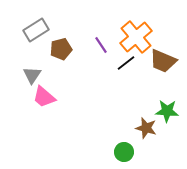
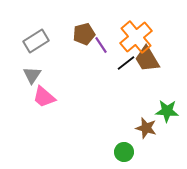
gray rectangle: moved 11 px down
brown pentagon: moved 23 px right, 15 px up
brown trapezoid: moved 16 px left, 2 px up; rotated 36 degrees clockwise
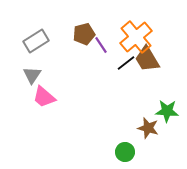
brown star: moved 2 px right
green circle: moved 1 px right
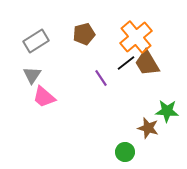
purple line: moved 33 px down
brown trapezoid: moved 4 px down
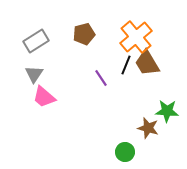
black line: moved 2 px down; rotated 30 degrees counterclockwise
gray triangle: moved 2 px right, 1 px up
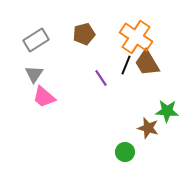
orange cross: rotated 16 degrees counterclockwise
gray rectangle: moved 1 px up
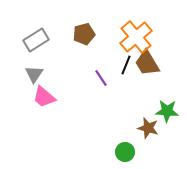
orange cross: rotated 16 degrees clockwise
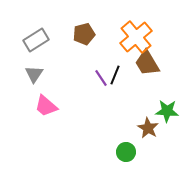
black line: moved 11 px left, 10 px down
pink trapezoid: moved 2 px right, 9 px down
brown star: rotated 15 degrees clockwise
green circle: moved 1 px right
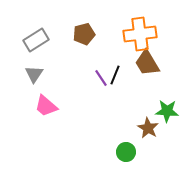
orange cross: moved 4 px right, 3 px up; rotated 32 degrees clockwise
